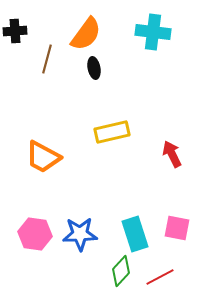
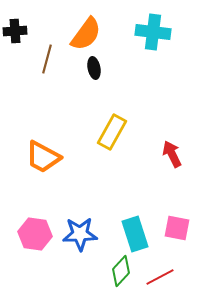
yellow rectangle: rotated 48 degrees counterclockwise
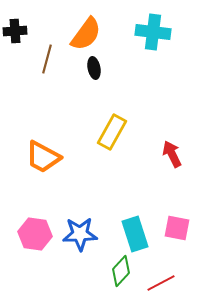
red line: moved 1 px right, 6 px down
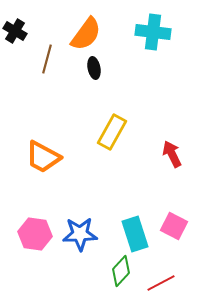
black cross: rotated 35 degrees clockwise
pink square: moved 3 px left, 2 px up; rotated 16 degrees clockwise
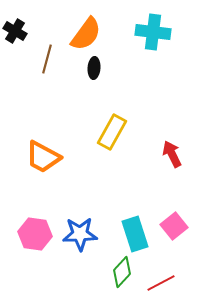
black ellipse: rotated 15 degrees clockwise
pink square: rotated 24 degrees clockwise
green diamond: moved 1 px right, 1 px down
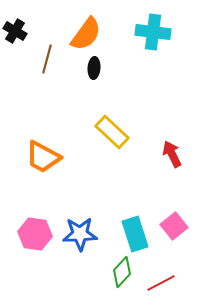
yellow rectangle: rotated 76 degrees counterclockwise
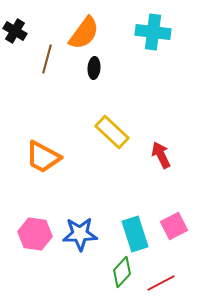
orange semicircle: moved 2 px left, 1 px up
red arrow: moved 11 px left, 1 px down
pink square: rotated 12 degrees clockwise
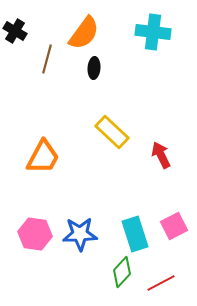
orange trapezoid: rotated 90 degrees counterclockwise
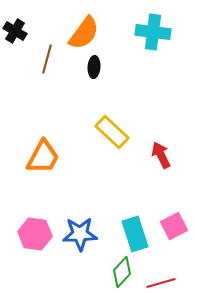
black ellipse: moved 1 px up
red line: rotated 12 degrees clockwise
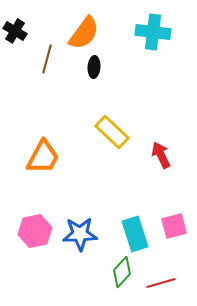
pink square: rotated 12 degrees clockwise
pink hexagon: moved 3 px up; rotated 20 degrees counterclockwise
